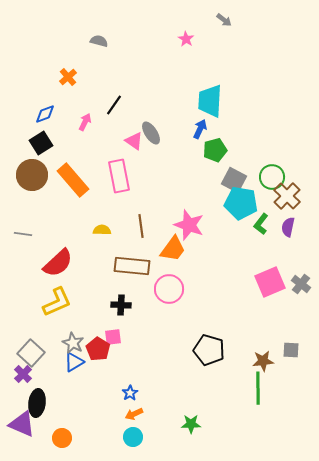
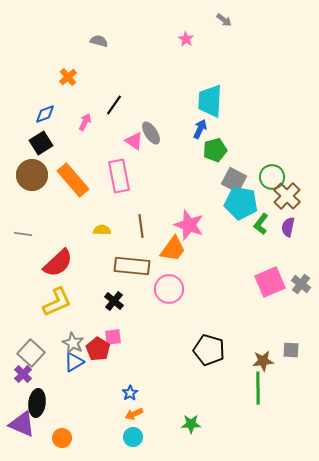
black cross at (121, 305): moved 7 px left, 4 px up; rotated 36 degrees clockwise
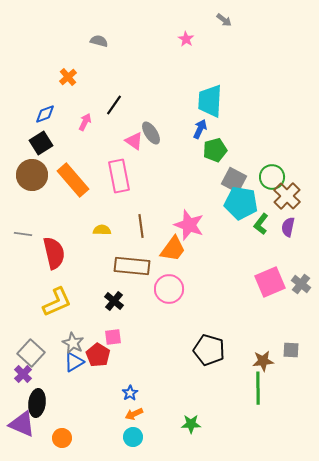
red semicircle at (58, 263): moved 4 px left, 10 px up; rotated 60 degrees counterclockwise
red pentagon at (98, 349): moved 6 px down
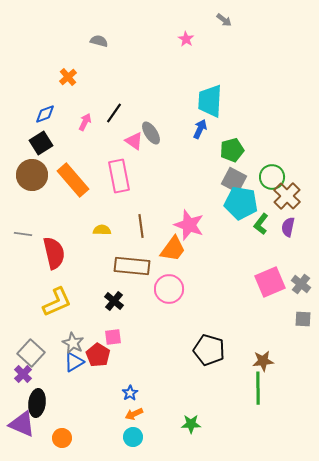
black line at (114, 105): moved 8 px down
green pentagon at (215, 150): moved 17 px right
gray square at (291, 350): moved 12 px right, 31 px up
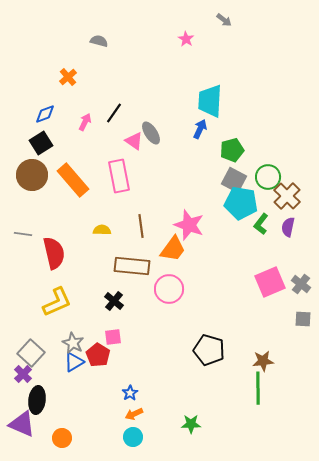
green circle at (272, 177): moved 4 px left
black ellipse at (37, 403): moved 3 px up
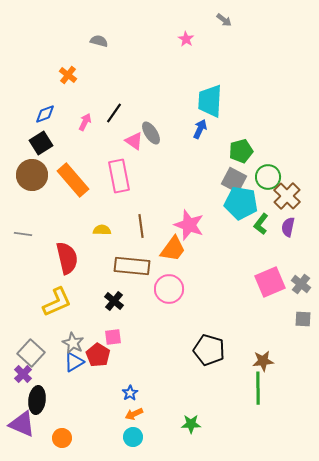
orange cross at (68, 77): moved 2 px up; rotated 12 degrees counterclockwise
green pentagon at (232, 150): moved 9 px right, 1 px down
red semicircle at (54, 253): moved 13 px right, 5 px down
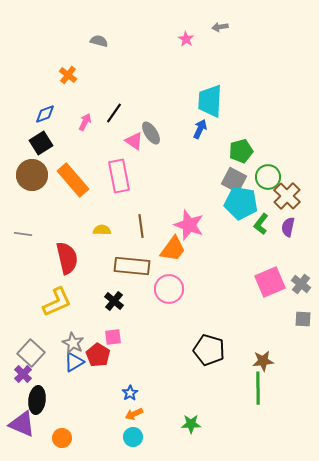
gray arrow at (224, 20): moved 4 px left, 7 px down; rotated 133 degrees clockwise
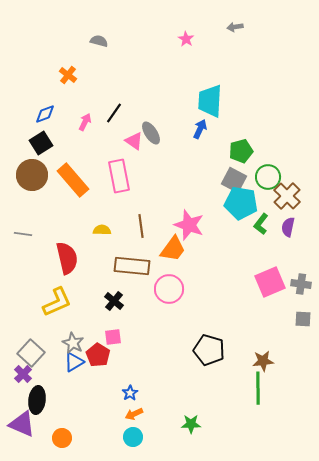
gray arrow at (220, 27): moved 15 px right
gray cross at (301, 284): rotated 30 degrees counterclockwise
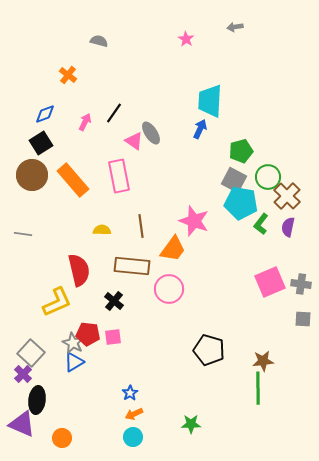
pink star at (189, 225): moved 5 px right, 4 px up
red semicircle at (67, 258): moved 12 px right, 12 px down
red pentagon at (98, 355): moved 10 px left, 21 px up; rotated 25 degrees counterclockwise
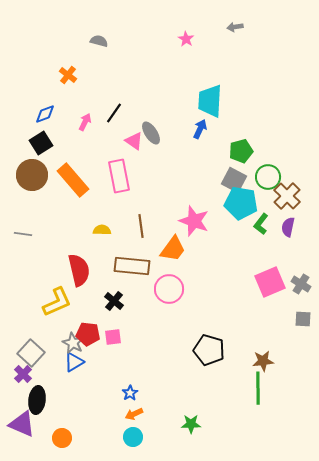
gray cross at (301, 284): rotated 24 degrees clockwise
